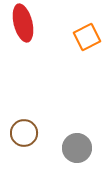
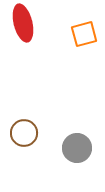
orange square: moved 3 px left, 3 px up; rotated 12 degrees clockwise
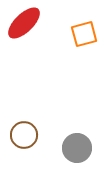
red ellipse: moved 1 px right; rotated 60 degrees clockwise
brown circle: moved 2 px down
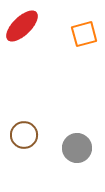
red ellipse: moved 2 px left, 3 px down
